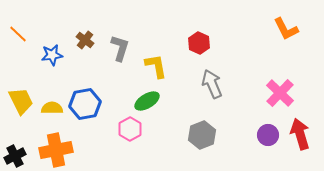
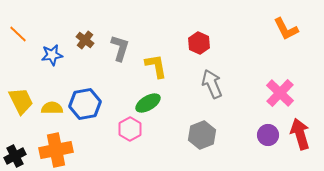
green ellipse: moved 1 px right, 2 px down
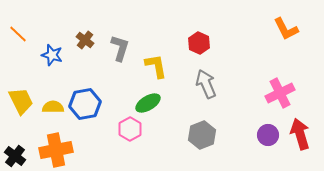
blue star: rotated 25 degrees clockwise
gray arrow: moved 6 px left
pink cross: rotated 20 degrees clockwise
yellow semicircle: moved 1 px right, 1 px up
black cross: rotated 25 degrees counterclockwise
